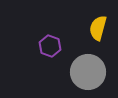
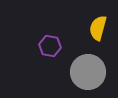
purple hexagon: rotated 10 degrees counterclockwise
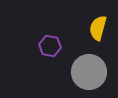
gray circle: moved 1 px right
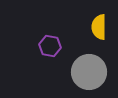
yellow semicircle: moved 1 px right, 1 px up; rotated 15 degrees counterclockwise
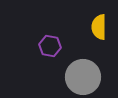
gray circle: moved 6 px left, 5 px down
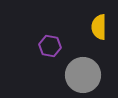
gray circle: moved 2 px up
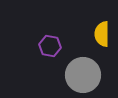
yellow semicircle: moved 3 px right, 7 px down
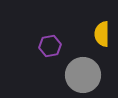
purple hexagon: rotated 20 degrees counterclockwise
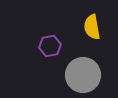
yellow semicircle: moved 10 px left, 7 px up; rotated 10 degrees counterclockwise
